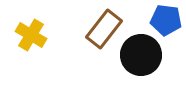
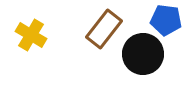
black circle: moved 2 px right, 1 px up
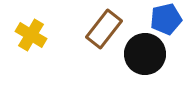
blue pentagon: moved 1 px up; rotated 20 degrees counterclockwise
black circle: moved 2 px right
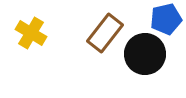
brown rectangle: moved 1 px right, 4 px down
yellow cross: moved 2 px up
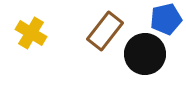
brown rectangle: moved 2 px up
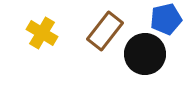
yellow cross: moved 11 px right
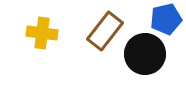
yellow cross: rotated 24 degrees counterclockwise
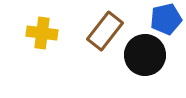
black circle: moved 1 px down
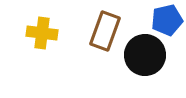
blue pentagon: moved 1 px right, 1 px down
brown rectangle: rotated 18 degrees counterclockwise
